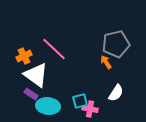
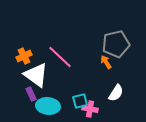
pink line: moved 6 px right, 8 px down
purple rectangle: rotated 32 degrees clockwise
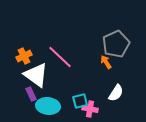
gray pentagon: rotated 12 degrees counterclockwise
